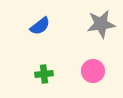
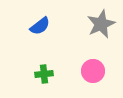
gray star: rotated 16 degrees counterclockwise
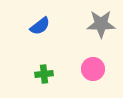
gray star: rotated 24 degrees clockwise
pink circle: moved 2 px up
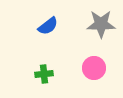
blue semicircle: moved 8 px right
pink circle: moved 1 px right, 1 px up
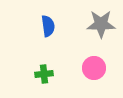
blue semicircle: rotated 60 degrees counterclockwise
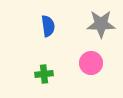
pink circle: moved 3 px left, 5 px up
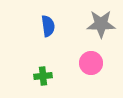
green cross: moved 1 px left, 2 px down
